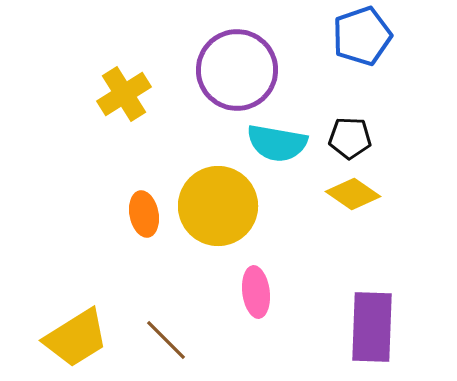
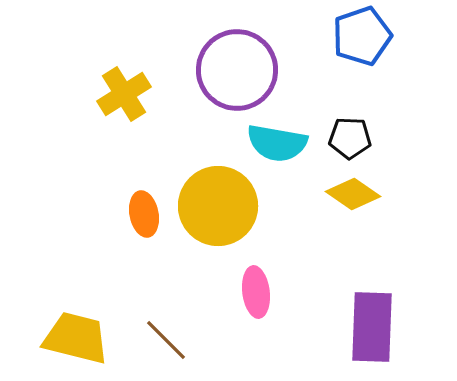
yellow trapezoid: rotated 134 degrees counterclockwise
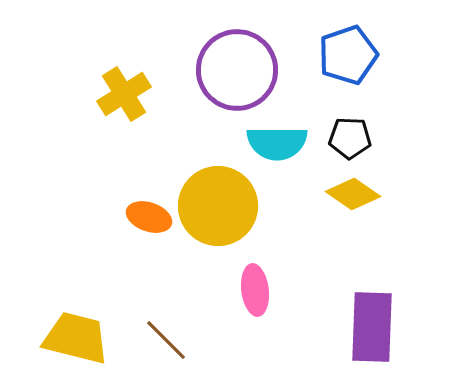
blue pentagon: moved 14 px left, 19 px down
cyan semicircle: rotated 10 degrees counterclockwise
orange ellipse: moved 5 px right, 3 px down; rotated 60 degrees counterclockwise
pink ellipse: moved 1 px left, 2 px up
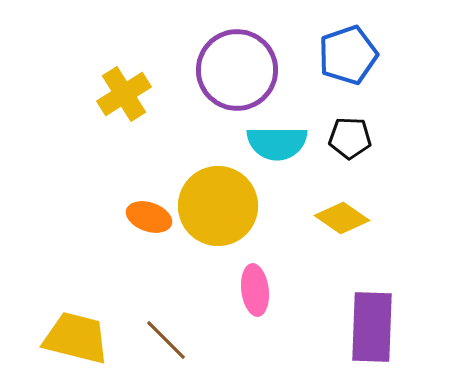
yellow diamond: moved 11 px left, 24 px down
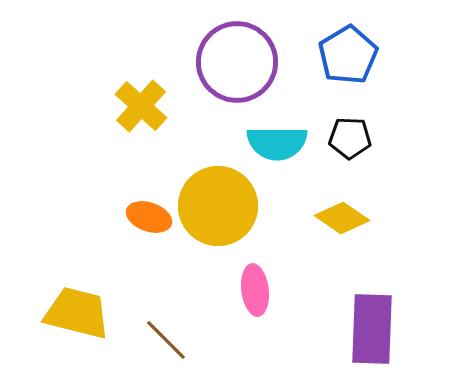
blue pentagon: rotated 12 degrees counterclockwise
purple circle: moved 8 px up
yellow cross: moved 17 px right, 12 px down; rotated 16 degrees counterclockwise
purple rectangle: moved 2 px down
yellow trapezoid: moved 1 px right, 25 px up
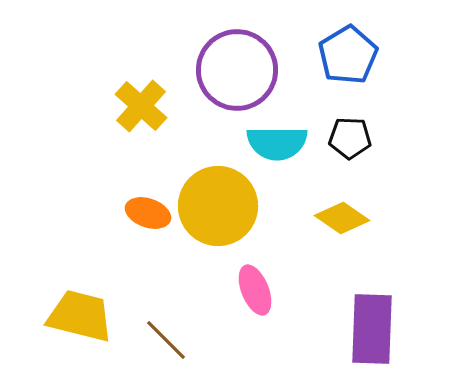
purple circle: moved 8 px down
orange ellipse: moved 1 px left, 4 px up
pink ellipse: rotated 15 degrees counterclockwise
yellow trapezoid: moved 3 px right, 3 px down
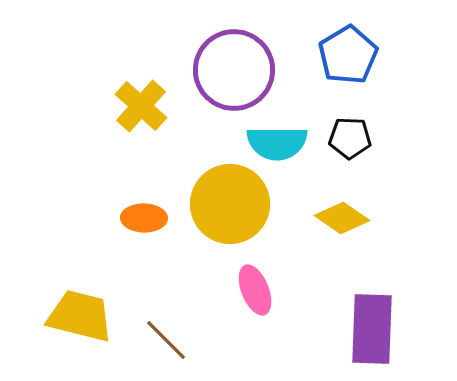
purple circle: moved 3 px left
yellow circle: moved 12 px right, 2 px up
orange ellipse: moved 4 px left, 5 px down; rotated 18 degrees counterclockwise
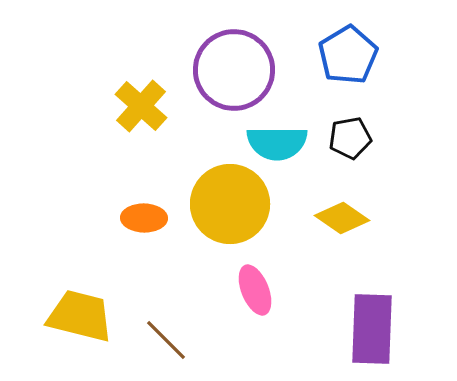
black pentagon: rotated 12 degrees counterclockwise
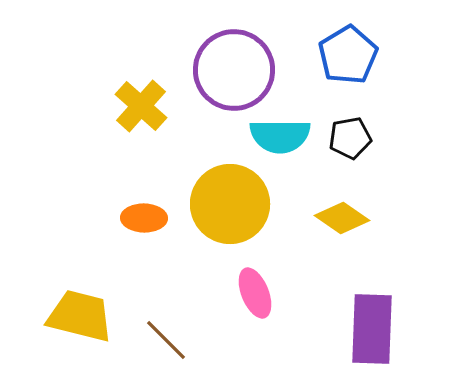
cyan semicircle: moved 3 px right, 7 px up
pink ellipse: moved 3 px down
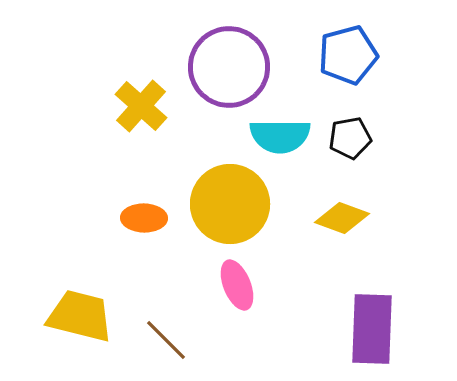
blue pentagon: rotated 16 degrees clockwise
purple circle: moved 5 px left, 3 px up
yellow diamond: rotated 14 degrees counterclockwise
pink ellipse: moved 18 px left, 8 px up
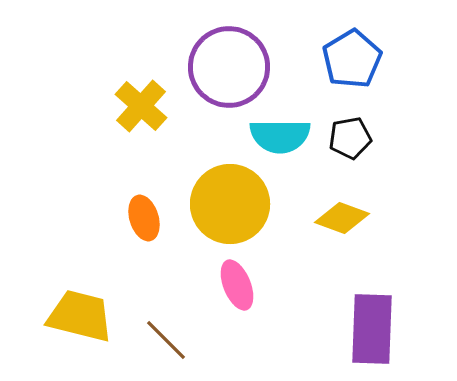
blue pentagon: moved 4 px right, 4 px down; rotated 16 degrees counterclockwise
orange ellipse: rotated 72 degrees clockwise
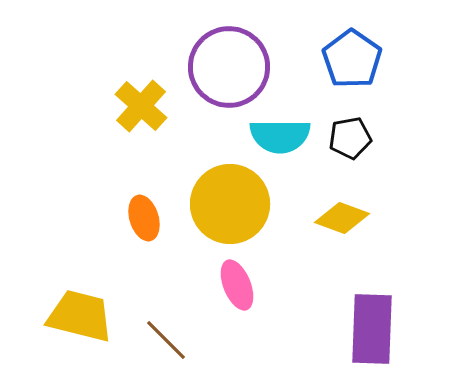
blue pentagon: rotated 6 degrees counterclockwise
